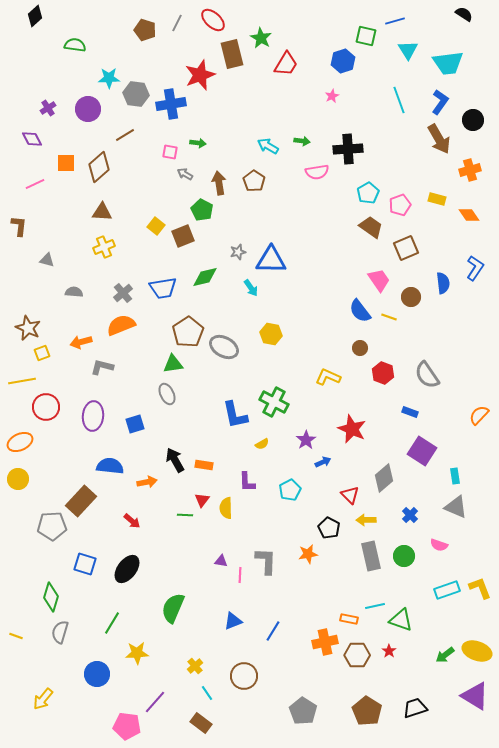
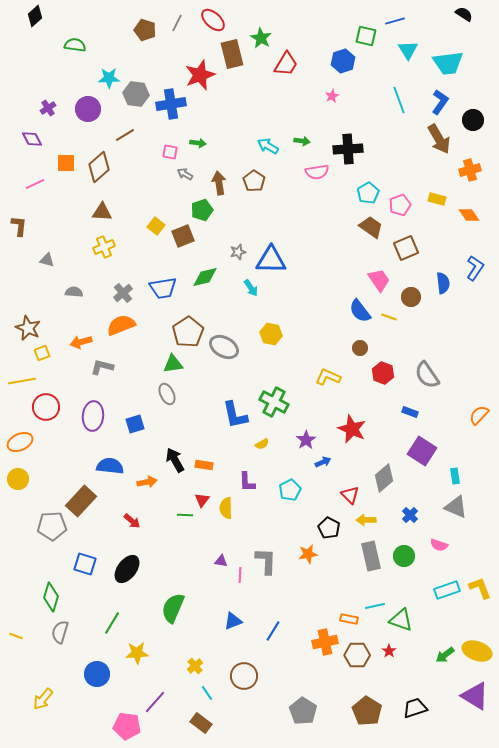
green pentagon at (202, 210): rotated 25 degrees clockwise
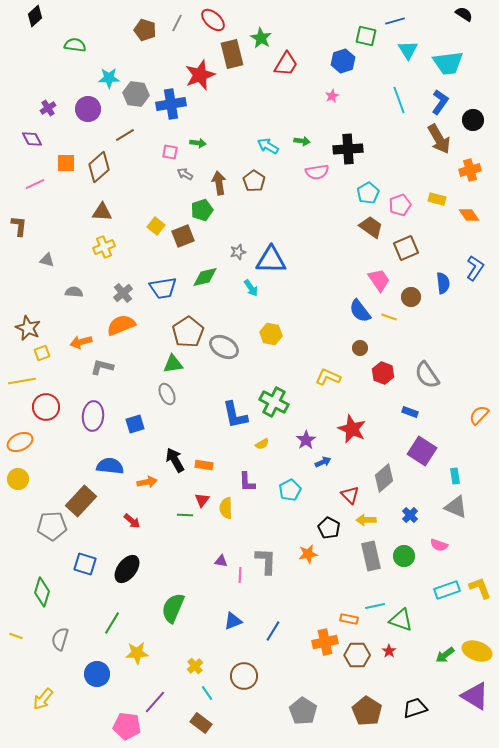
green diamond at (51, 597): moved 9 px left, 5 px up
gray semicircle at (60, 632): moved 7 px down
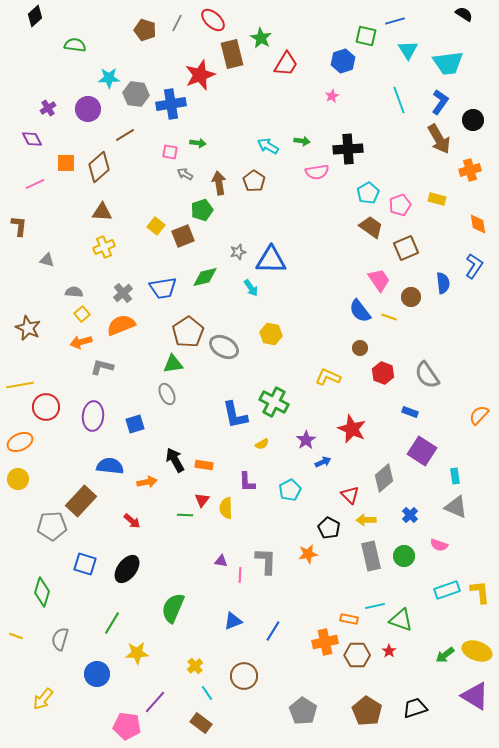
orange diamond at (469, 215): moved 9 px right, 9 px down; rotated 25 degrees clockwise
blue L-shape at (475, 268): moved 1 px left, 2 px up
yellow square at (42, 353): moved 40 px right, 39 px up; rotated 21 degrees counterclockwise
yellow line at (22, 381): moved 2 px left, 4 px down
yellow L-shape at (480, 588): moved 4 px down; rotated 15 degrees clockwise
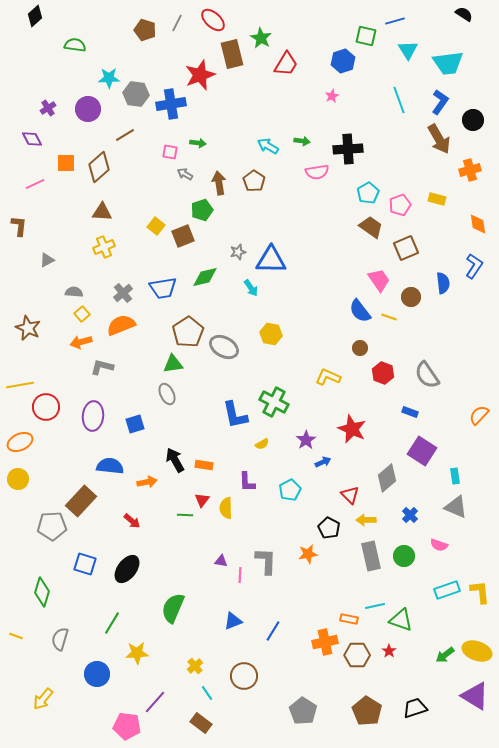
gray triangle at (47, 260): rotated 42 degrees counterclockwise
gray diamond at (384, 478): moved 3 px right
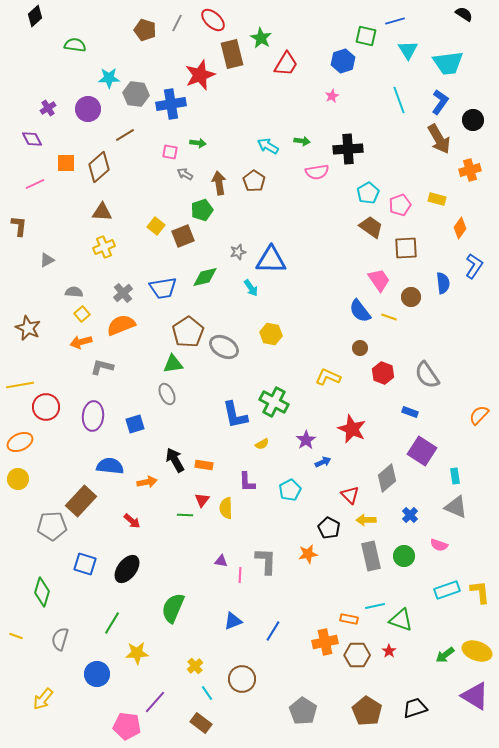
orange diamond at (478, 224): moved 18 px left, 4 px down; rotated 45 degrees clockwise
brown square at (406, 248): rotated 20 degrees clockwise
brown circle at (244, 676): moved 2 px left, 3 px down
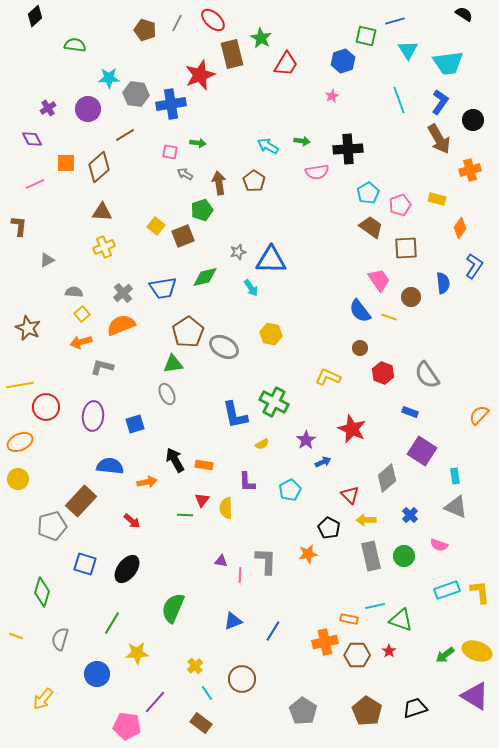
gray pentagon at (52, 526): rotated 12 degrees counterclockwise
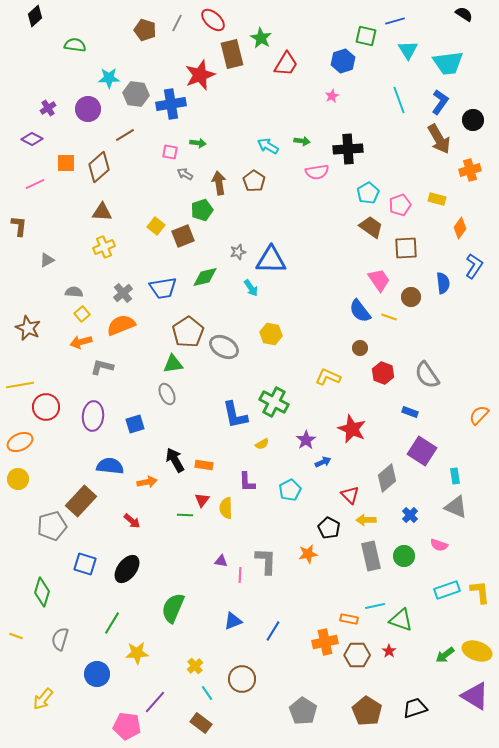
purple diamond at (32, 139): rotated 35 degrees counterclockwise
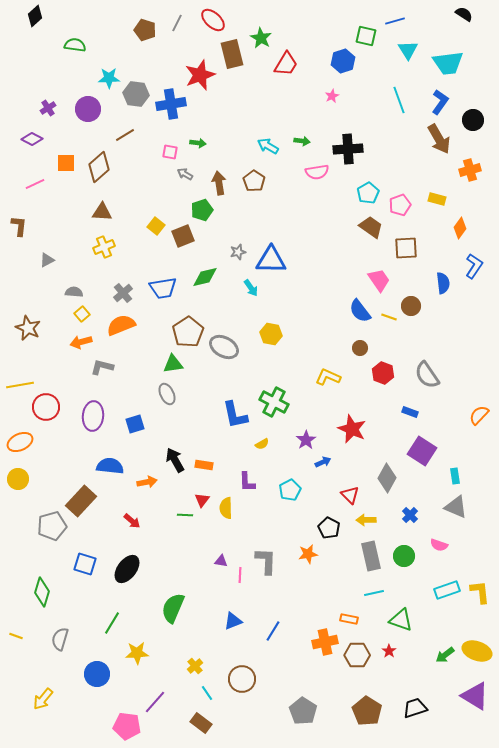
brown circle at (411, 297): moved 9 px down
gray diamond at (387, 478): rotated 20 degrees counterclockwise
cyan line at (375, 606): moved 1 px left, 13 px up
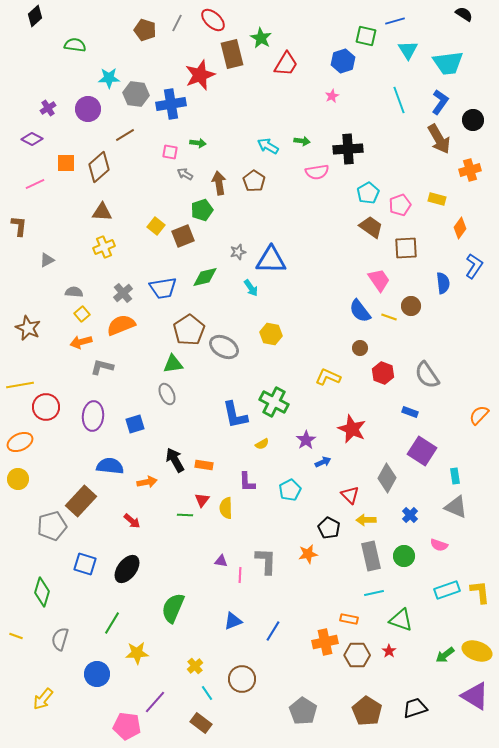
brown pentagon at (188, 332): moved 1 px right, 2 px up
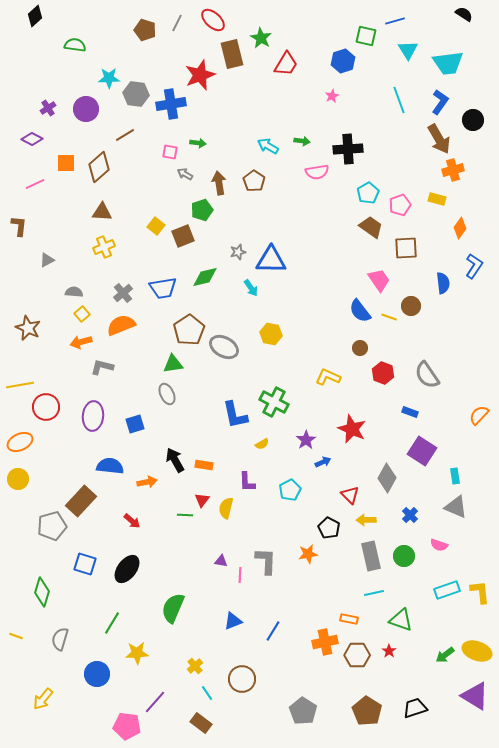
purple circle at (88, 109): moved 2 px left
orange cross at (470, 170): moved 17 px left
yellow semicircle at (226, 508): rotated 15 degrees clockwise
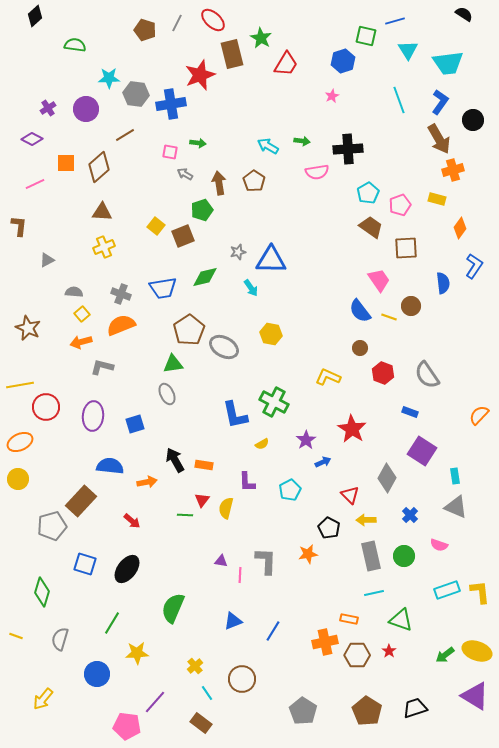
gray cross at (123, 293): moved 2 px left, 1 px down; rotated 30 degrees counterclockwise
red star at (352, 429): rotated 8 degrees clockwise
